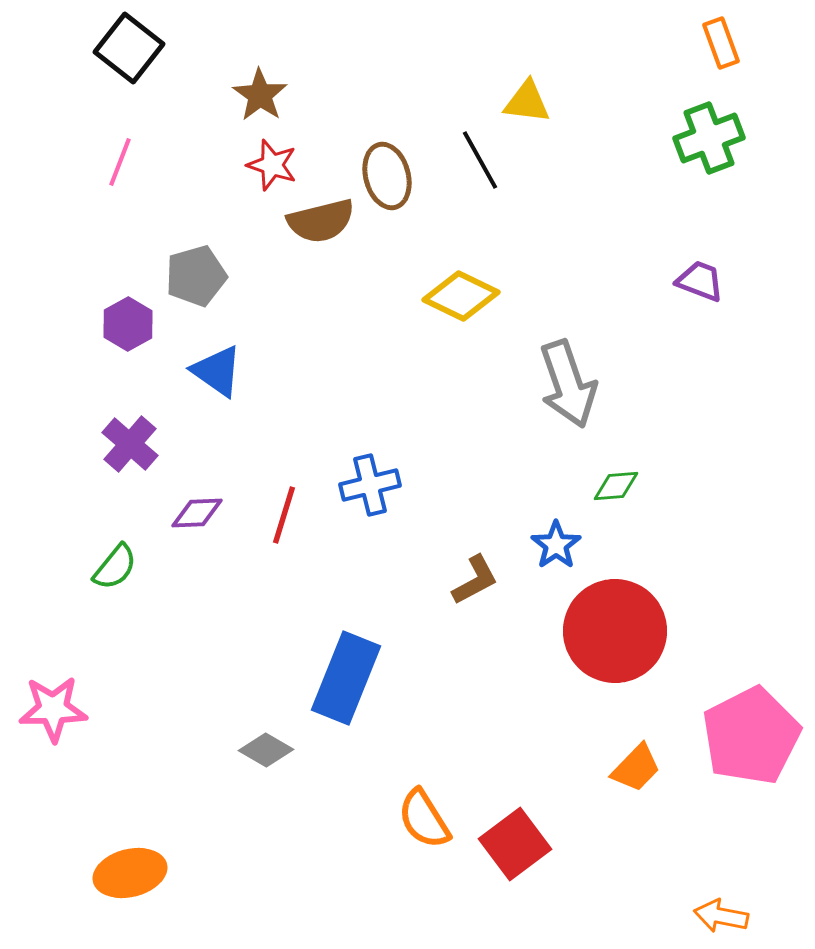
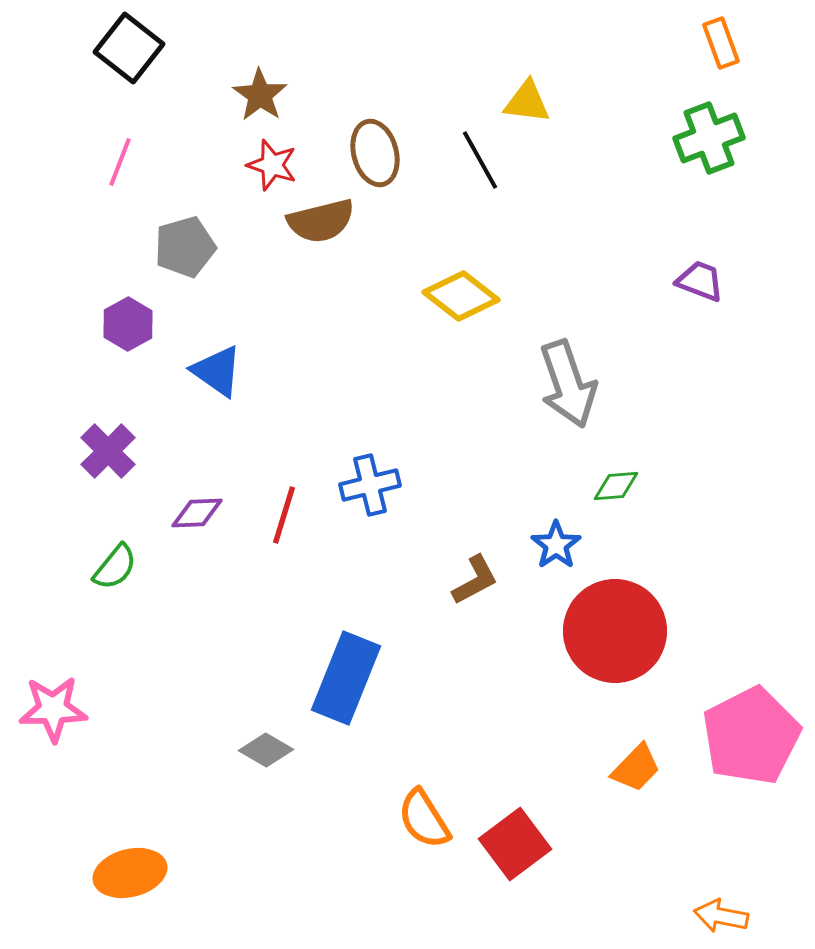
brown ellipse: moved 12 px left, 23 px up
gray pentagon: moved 11 px left, 29 px up
yellow diamond: rotated 12 degrees clockwise
purple cross: moved 22 px left, 7 px down; rotated 4 degrees clockwise
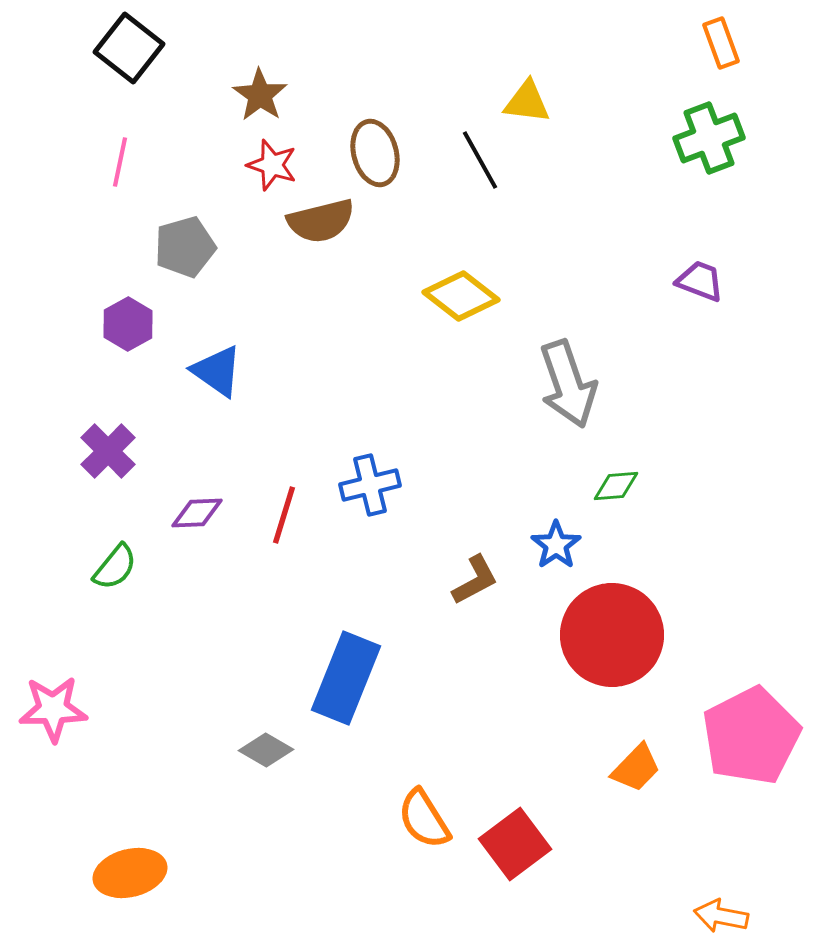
pink line: rotated 9 degrees counterclockwise
red circle: moved 3 px left, 4 px down
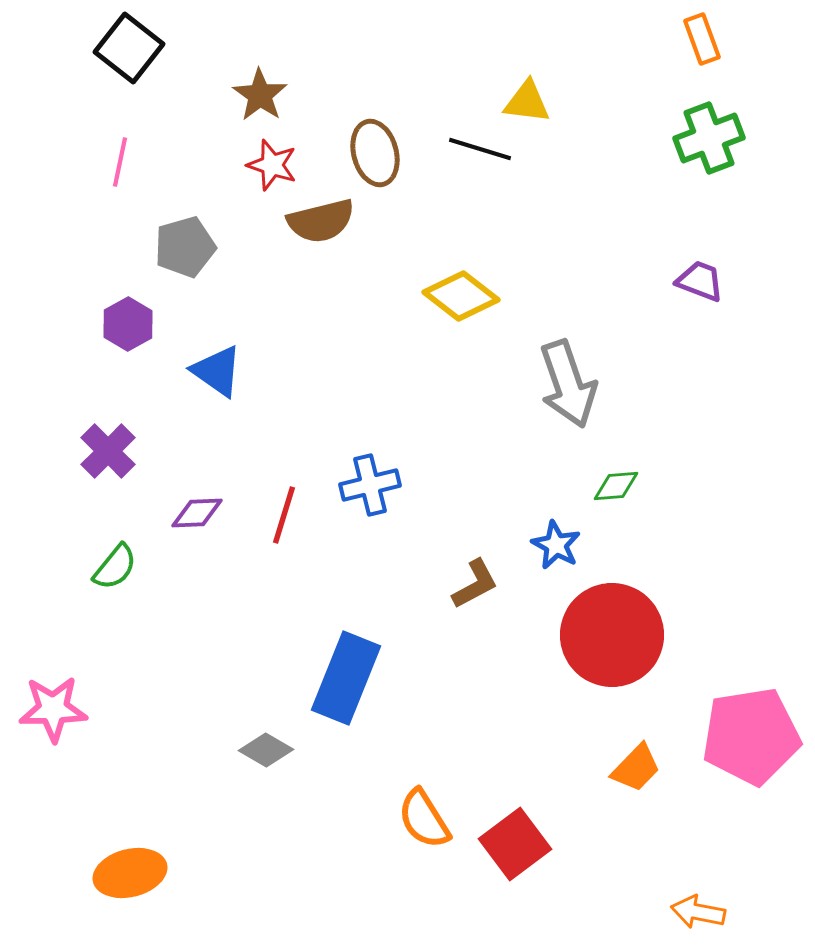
orange rectangle: moved 19 px left, 4 px up
black line: moved 11 px up; rotated 44 degrees counterclockwise
blue star: rotated 9 degrees counterclockwise
brown L-shape: moved 4 px down
pink pentagon: rotated 18 degrees clockwise
orange arrow: moved 23 px left, 4 px up
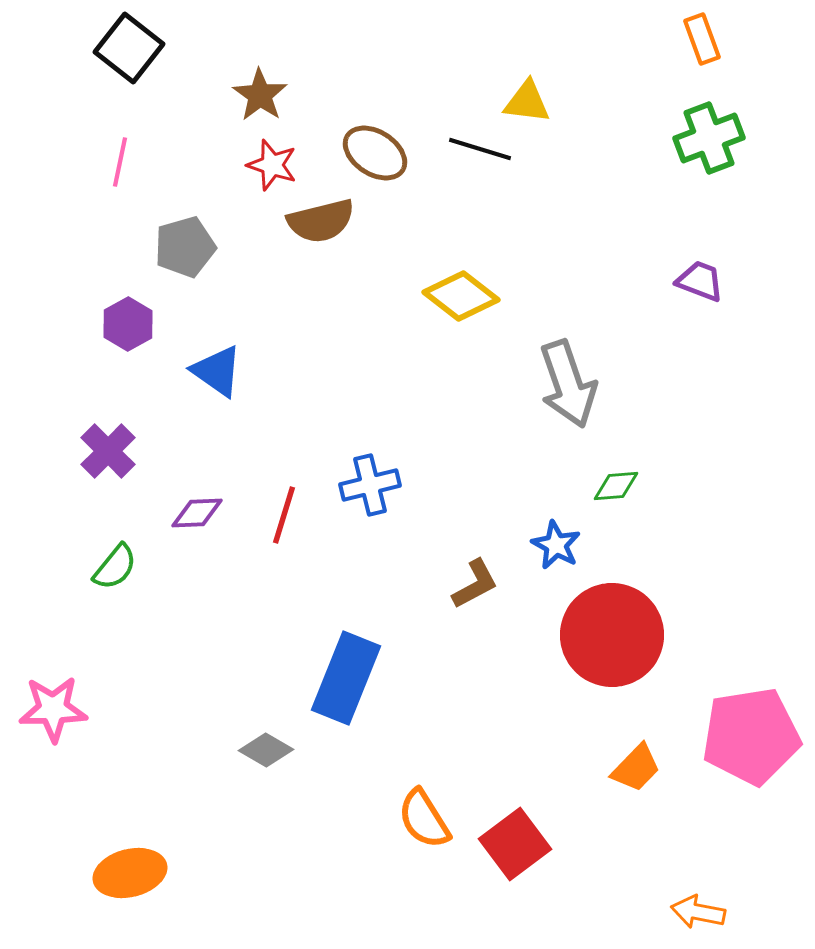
brown ellipse: rotated 42 degrees counterclockwise
